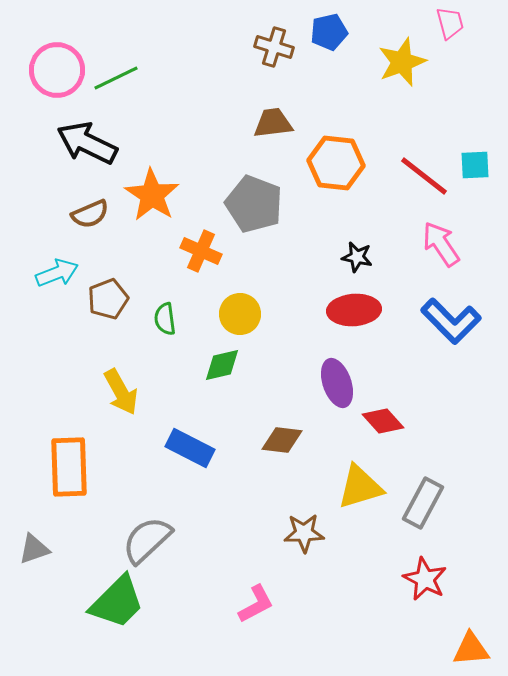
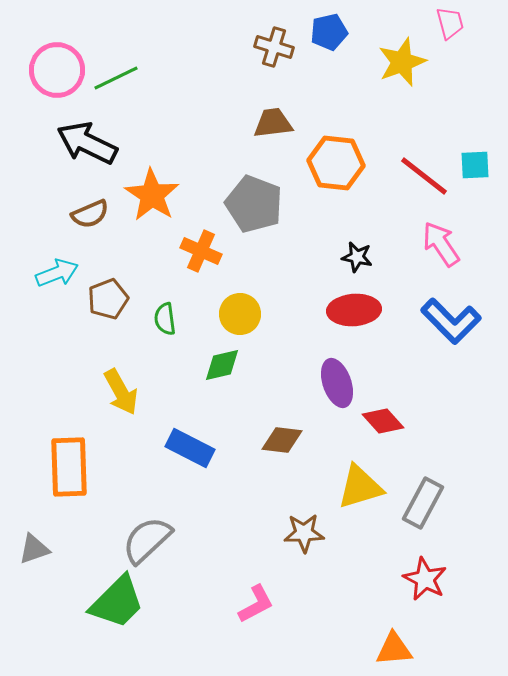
orange triangle: moved 77 px left
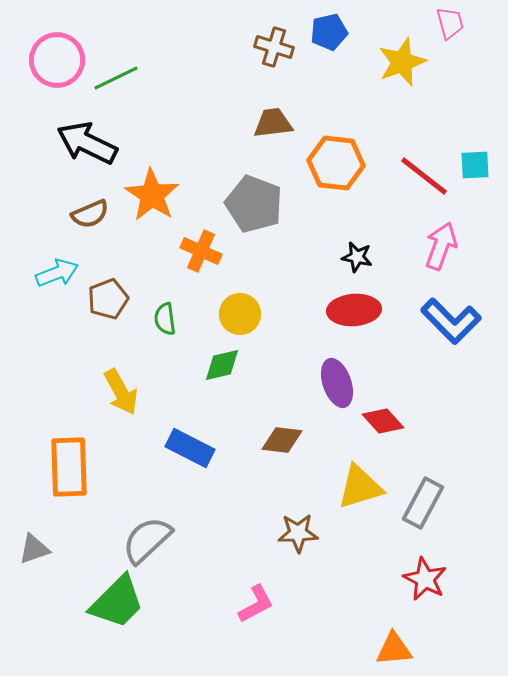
pink circle: moved 10 px up
pink arrow: moved 2 px down; rotated 54 degrees clockwise
brown star: moved 6 px left
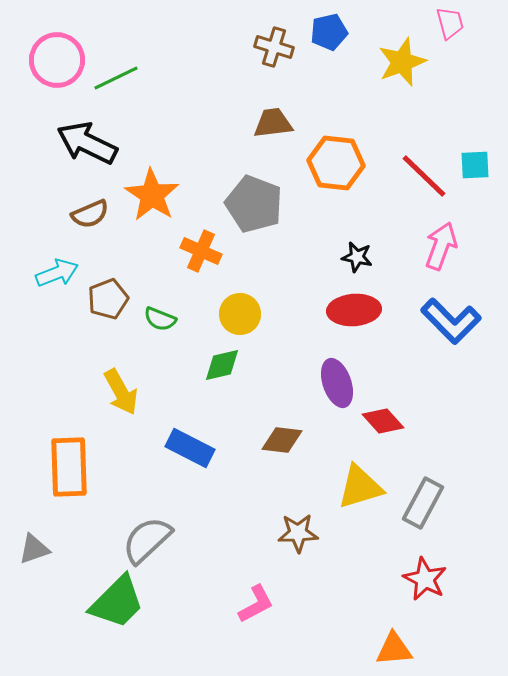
red line: rotated 6 degrees clockwise
green semicircle: moved 5 px left; rotated 60 degrees counterclockwise
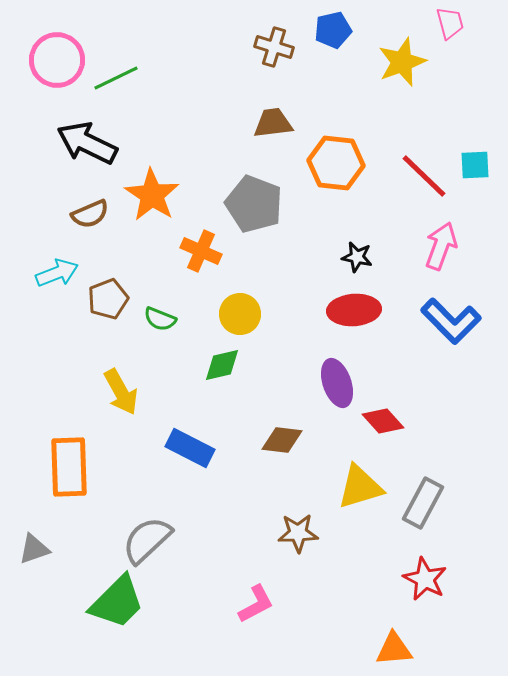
blue pentagon: moved 4 px right, 2 px up
